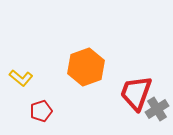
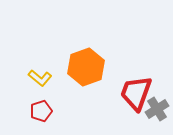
yellow L-shape: moved 19 px right
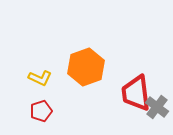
yellow L-shape: rotated 15 degrees counterclockwise
red trapezoid: rotated 27 degrees counterclockwise
gray cross: moved 2 px up; rotated 20 degrees counterclockwise
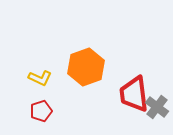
red trapezoid: moved 2 px left, 1 px down
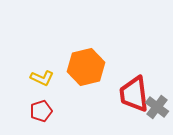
orange hexagon: rotated 6 degrees clockwise
yellow L-shape: moved 2 px right
